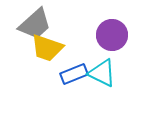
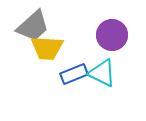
gray trapezoid: moved 2 px left, 2 px down
yellow trapezoid: rotated 16 degrees counterclockwise
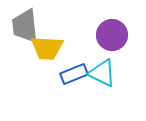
gray trapezoid: moved 8 px left; rotated 126 degrees clockwise
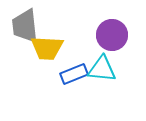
cyan triangle: moved 4 px up; rotated 20 degrees counterclockwise
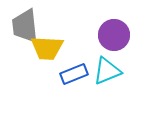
purple circle: moved 2 px right
cyan triangle: moved 5 px right, 2 px down; rotated 28 degrees counterclockwise
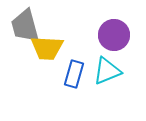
gray trapezoid: rotated 9 degrees counterclockwise
blue rectangle: rotated 52 degrees counterclockwise
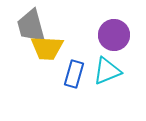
gray trapezoid: moved 6 px right
